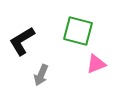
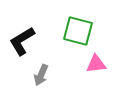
pink triangle: rotated 15 degrees clockwise
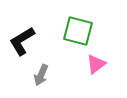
pink triangle: rotated 30 degrees counterclockwise
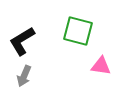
pink triangle: moved 5 px right, 2 px down; rotated 45 degrees clockwise
gray arrow: moved 17 px left, 1 px down
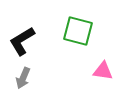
pink triangle: moved 2 px right, 5 px down
gray arrow: moved 1 px left, 2 px down
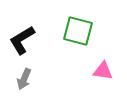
black L-shape: moved 1 px up
gray arrow: moved 1 px right, 1 px down
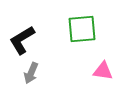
green square: moved 4 px right, 2 px up; rotated 20 degrees counterclockwise
gray arrow: moved 7 px right, 6 px up
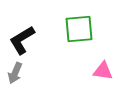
green square: moved 3 px left
gray arrow: moved 16 px left
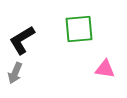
pink triangle: moved 2 px right, 2 px up
